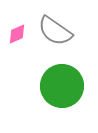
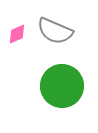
gray semicircle: rotated 12 degrees counterclockwise
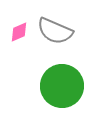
pink diamond: moved 2 px right, 2 px up
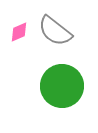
gray semicircle: rotated 15 degrees clockwise
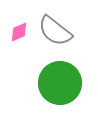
green circle: moved 2 px left, 3 px up
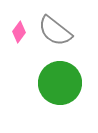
pink diamond: rotated 30 degrees counterclockwise
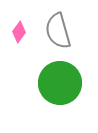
gray semicircle: moved 3 px right; rotated 36 degrees clockwise
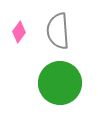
gray semicircle: rotated 12 degrees clockwise
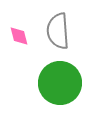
pink diamond: moved 4 px down; rotated 50 degrees counterclockwise
